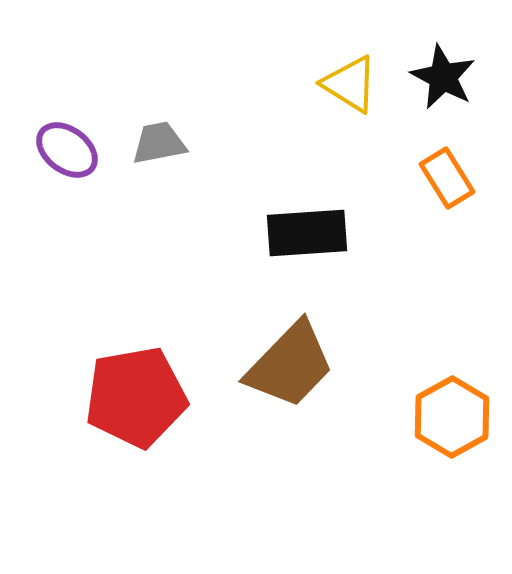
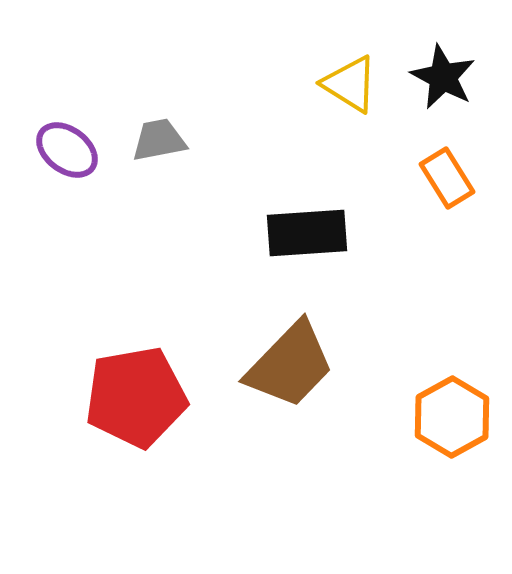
gray trapezoid: moved 3 px up
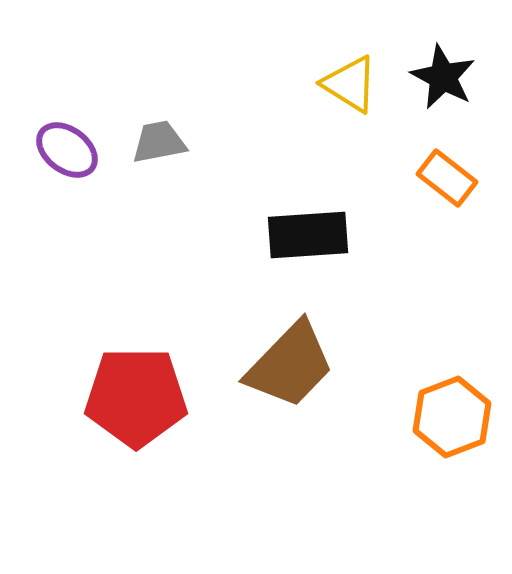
gray trapezoid: moved 2 px down
orange rectangle: rotated 20 degrees counterclockwise
black rectangle: moved 1 px right, 2 px down
red pentagon: rotated 10 degrees clockwise
orange hexagon: rotated 8 degrees clockwise
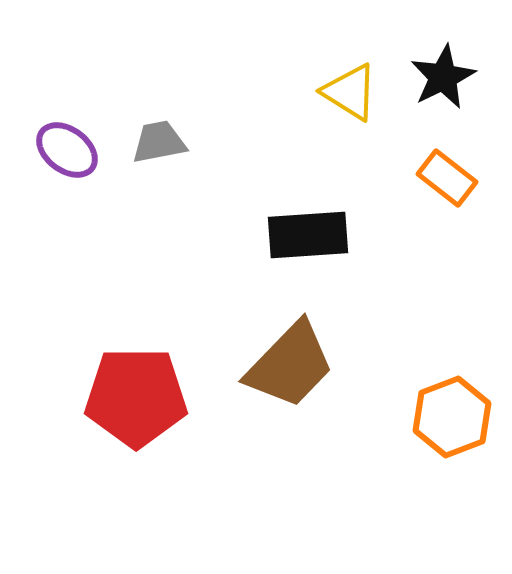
black star: rotated 18 degrees clockwise
yellow triangle: moved 8 px down
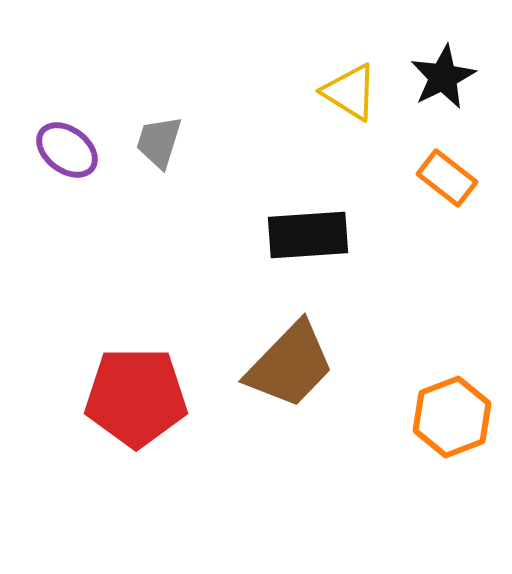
gray trapezoid: rotated 62 degrees counterclockwise
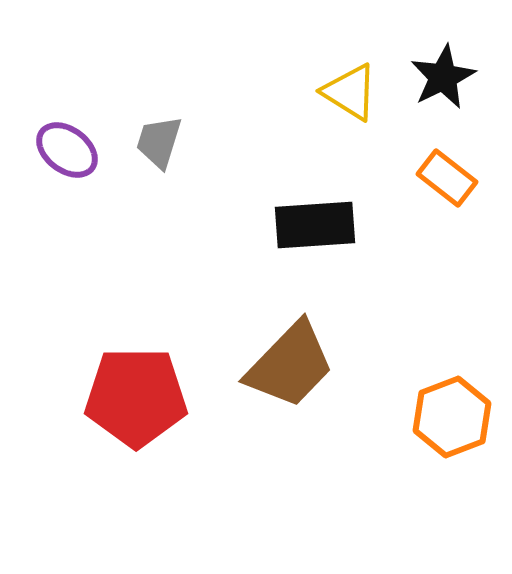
black rectangle: moved 7 px right, 10 px up
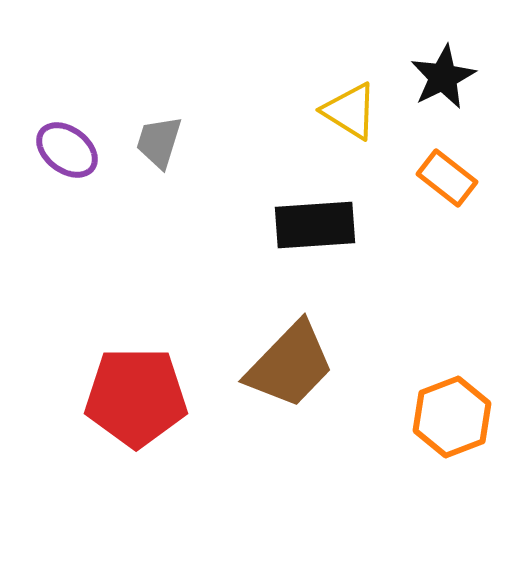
yellow triangle: moved 19 px down
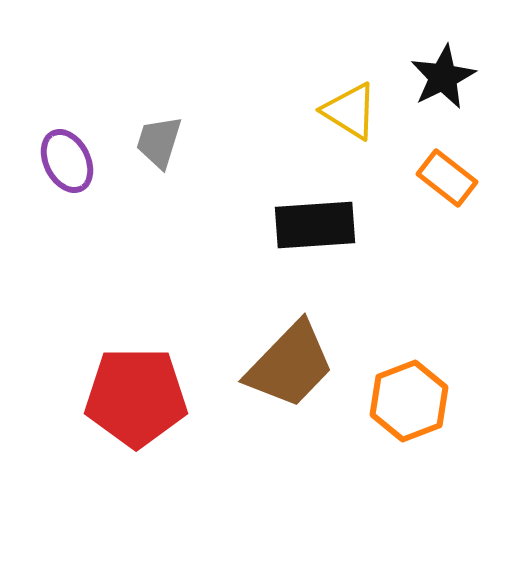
purple ellipse: moved 11 px down; rotated 26 degrees clockwise
orange hexagon: moved 43 px left, 16 px up
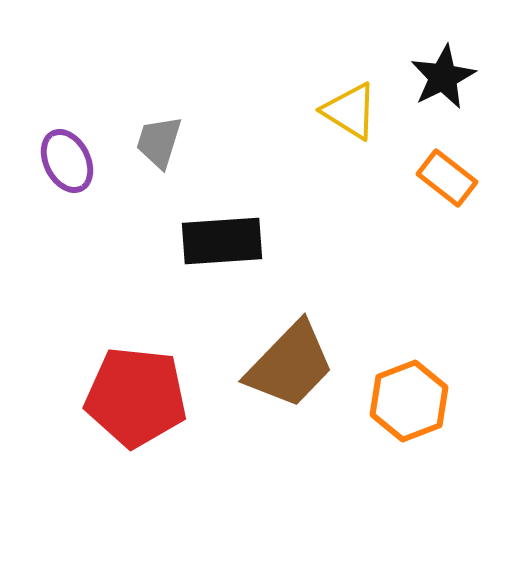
black rectangle: moved 93 px left, 16 px down
red pentagon: rotated 6 degrees clockwise
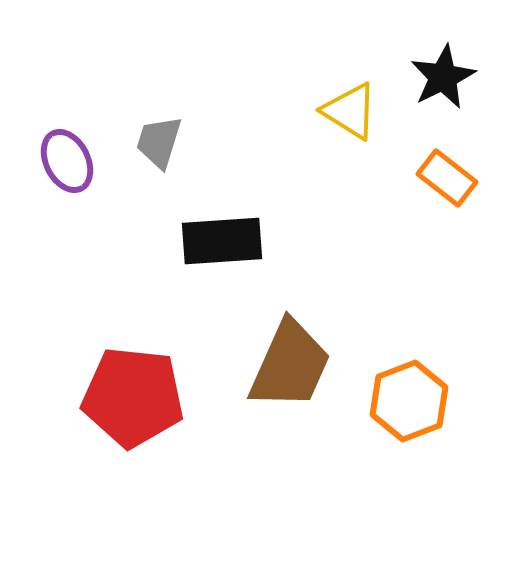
brown trapezoid: rotated 20 degrees counterclockwise
red pentagon: moved 3 px left
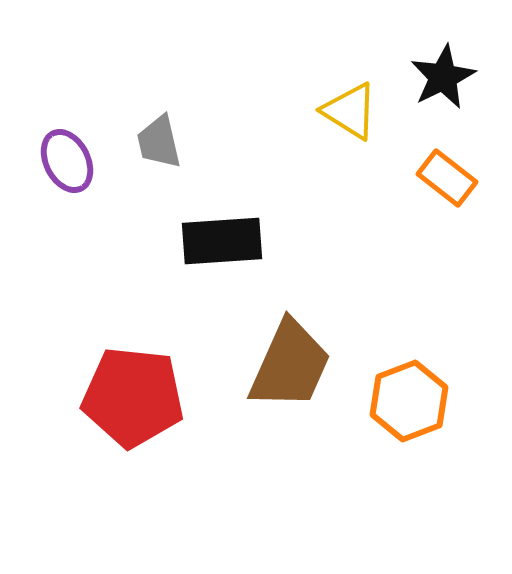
gray trapezoid: rotated 30 degrees counterclockwise
